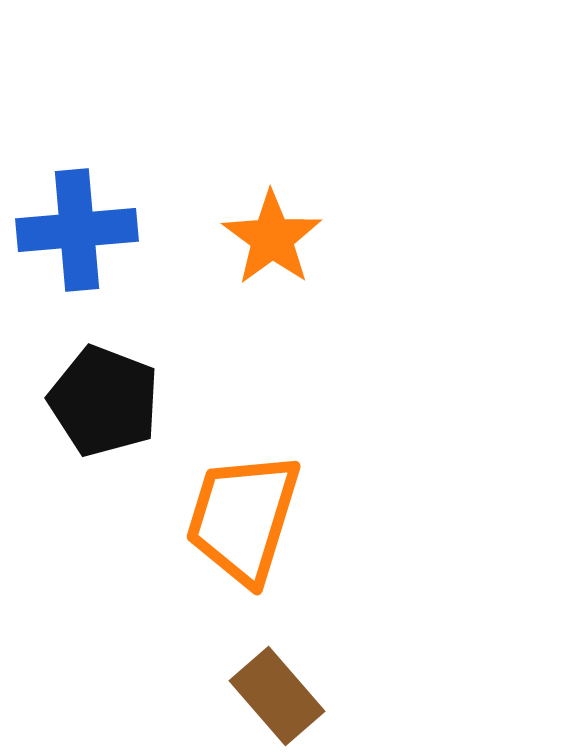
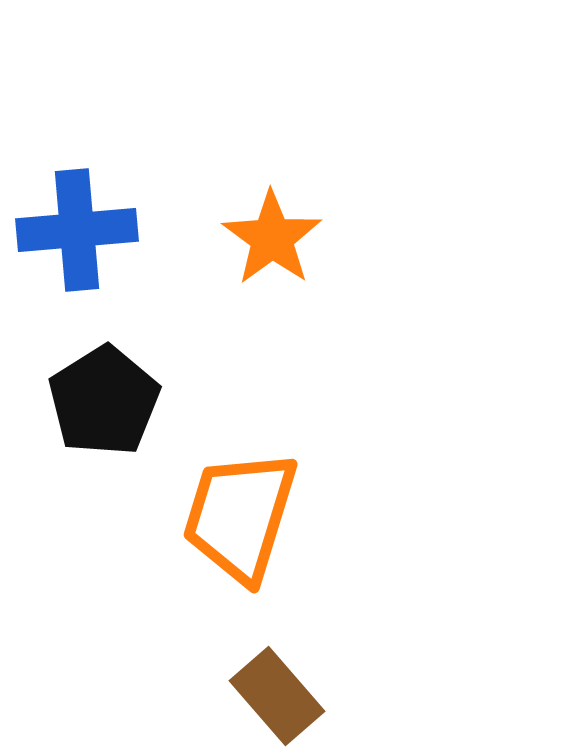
black pentagon: rotated 19 degrees clockwise
orange trapezoid: moved 3 px left, 2 px up
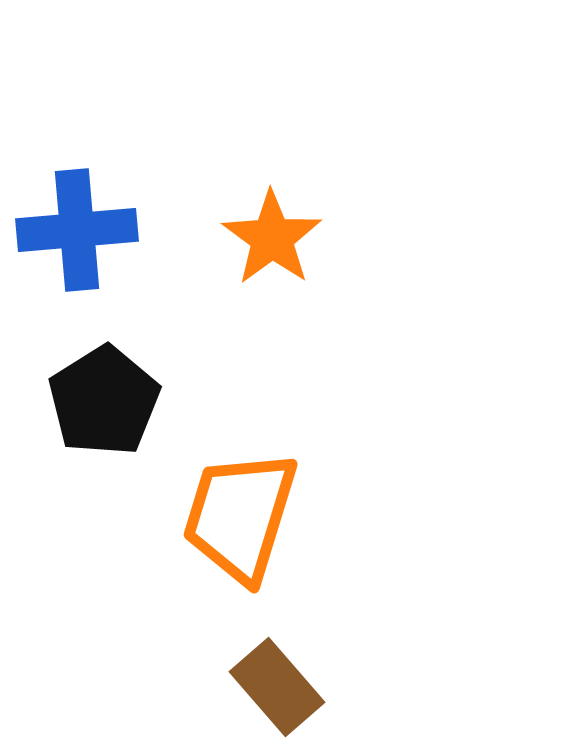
brown rectangle: moved 9 px up
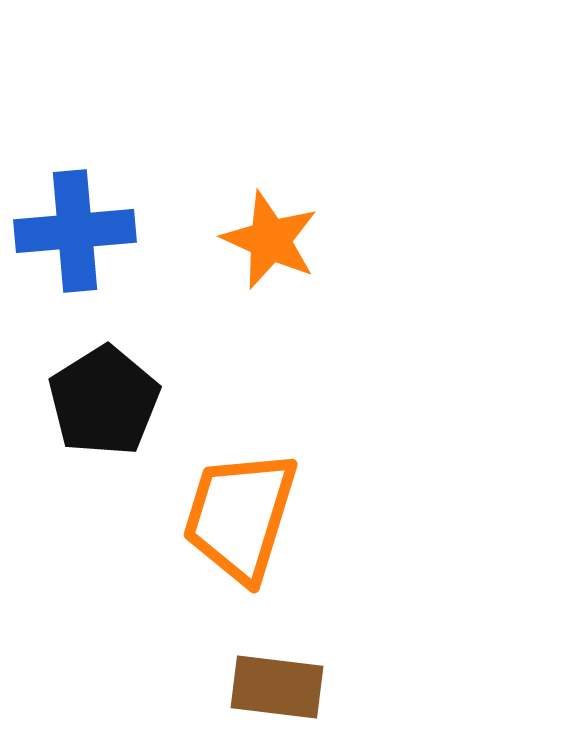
blue cross: moved 2 px left, 1 px down
orange star: moved 2 px left, 2 px down; rotated 12 degrees counterclockwise
brown rectangle: rotated 42 degrees counterclockwise
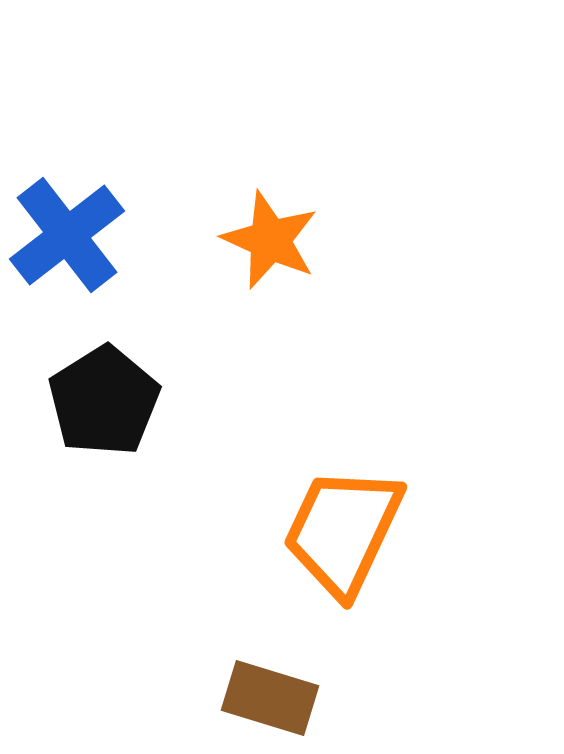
blue cross: moved 8 px left, 4 px down; rotated 33 degrees counterclockwise
orange trapezoid: moved 103 px right, 15 px down; rotated 8 degrees clockwise
brown rectangle: moved 7 px left, 11 px down; rotated 10 degrees clockwise
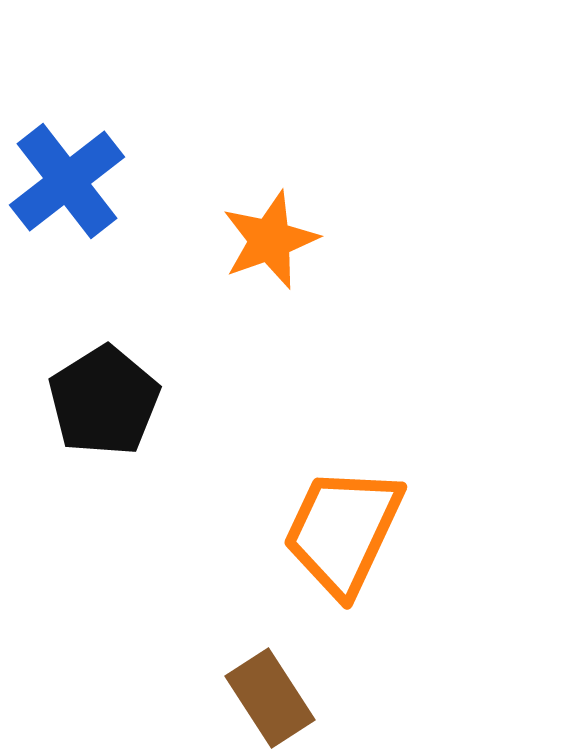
blue cross: moved 54 px up
orange star: rotated 28 degrees clockwise
brown rectangle: rotated 40 degrees clockwise
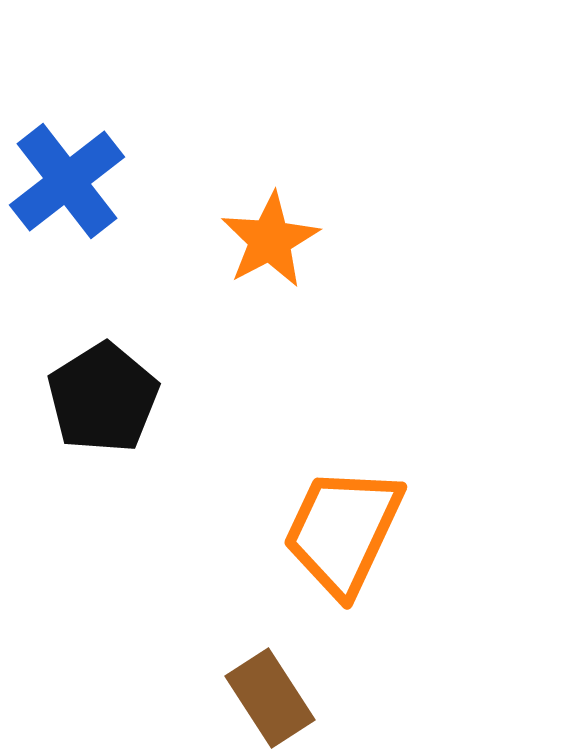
orange star: rotated 8 degrees counterclockwise
black pentagon: moved 1 px left, 3 px up
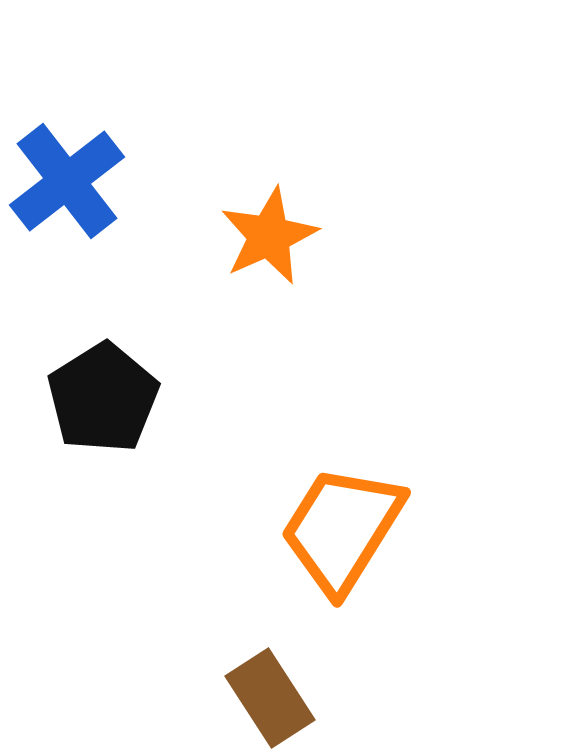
orange star: moved 1 px left, 4 px up; rotated 4 degrees clockwise
orange trapezoid: moved 1 px left, 2 px up; rotated 7 degrees clockwise
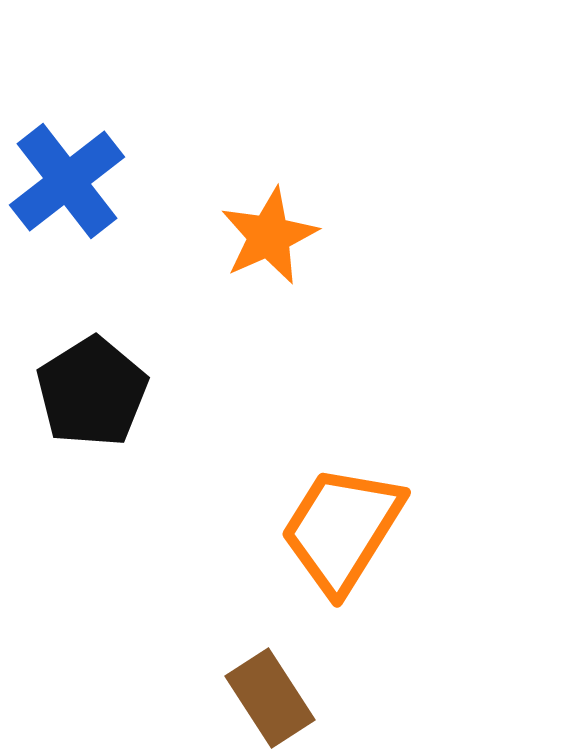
black pentagon: moved 11 px left, 6 px up
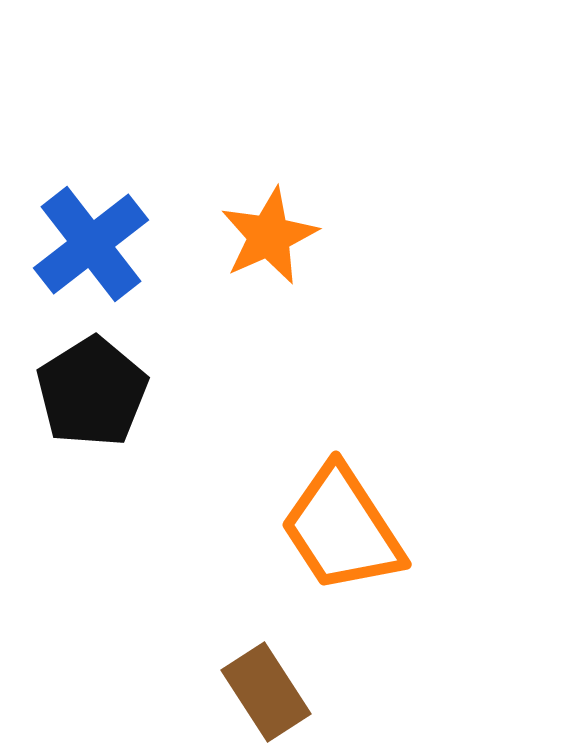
blue cross: moved 24 px right, 63 px down
orange trapezoid: rotated 65 degrees counterclockwise
brown rectangle: moved 4 px left, 6 px up
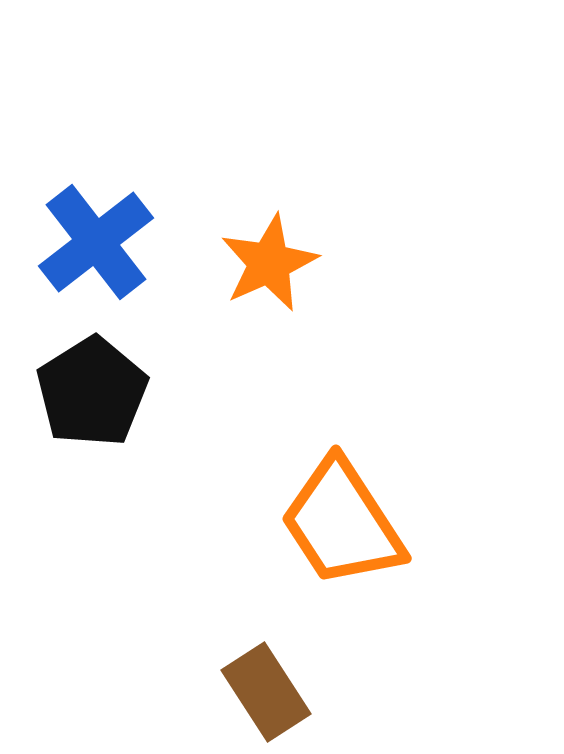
orange star: moved 27 px down
blue cross: moved 5 px right, 2 px up
orange trapezoid: moved 6 px up
